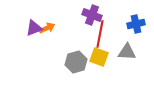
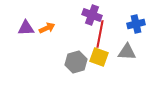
purple triangle: moved 8 px left; rotated 18 degrees clockwise
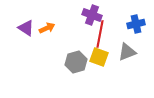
purple triangle: rotated 36 degrees clockwise
gray triangle: rotated 24 degrees counterclockwise
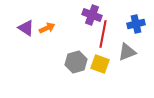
red line: moved 3 px right
yellow square: moved 1 px right, 7 px down
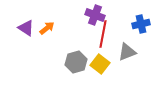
purple cross: moved 3 px right
blue cross: moved 5 px right
orange arrow: rotated 14 degrees counterclockwise
yellow square: rotated 18 degrees clockwise
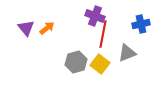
purple cross: moved 1 px down
purple triangle: rotated 18 degrees clockwise
gray triangle: moved 1 px down
